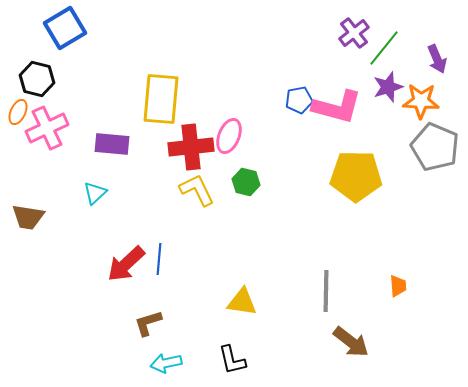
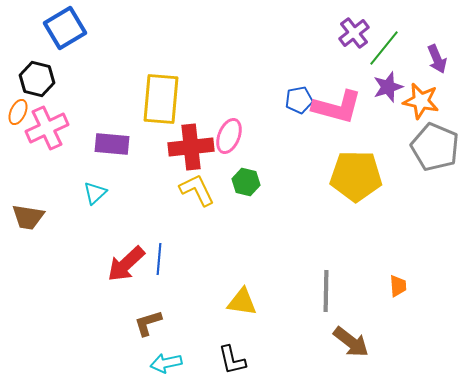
orange star: rotated 9 degrees clockwise
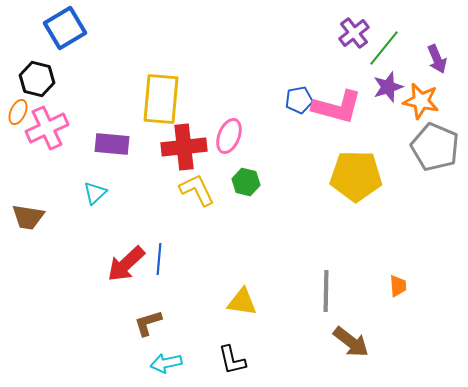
red cross: moved 7 px left
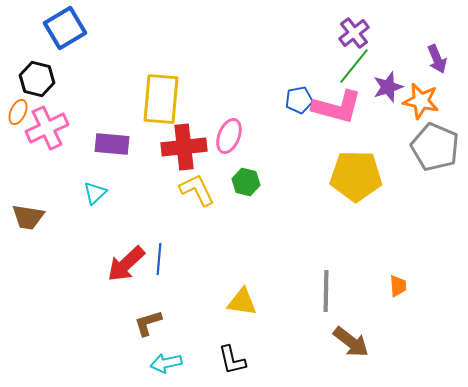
green line: moved 30 px left, 18 px down
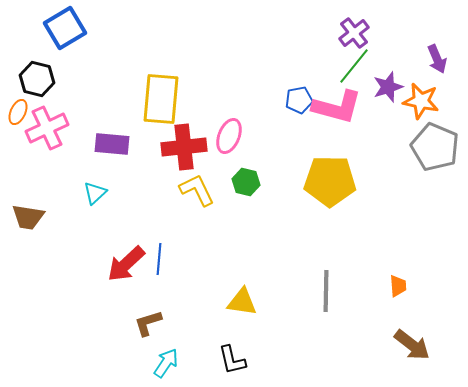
yellow pentagon: moved 26 px left, 5 px down
brown arrow: moved 61 px right, 3 px down
cyan arrow: rotated 136 degrees clockwise
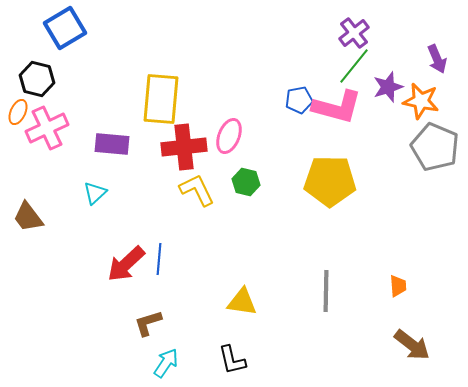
brown trapezoid: rotated 44 degrees clockwise
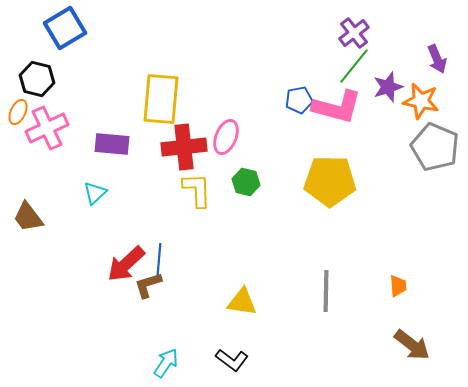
pink ellipse: moved 3 px left, 1 px down
yellow L-shape: rotated 24 degrees clockwise
brown L-shape: moved 38 px up
black L-shape: rotated 40 degrees counterclockwise
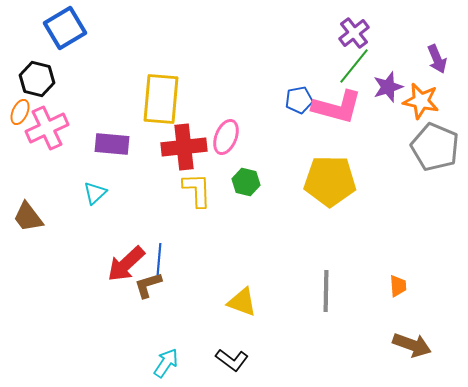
orange ellipse: moved 2 px right
yellow triangle: rotated 12 degrees clockwise
brown arrow: rotated 18 degrees counterclockwise
